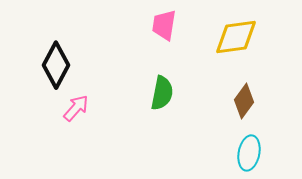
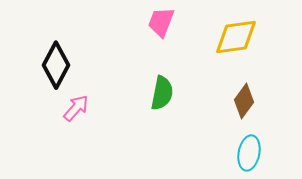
pink trapezoid: moved 3 px left, 3 px up; rotated 12 degrees clockwise
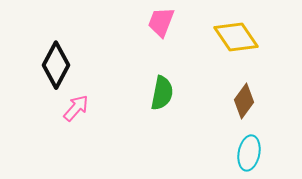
yellow diamond: rotated 63 degrees clockwise
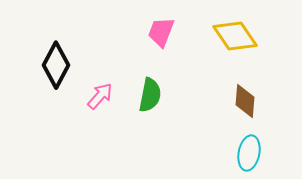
pink trapezoid: moved 10 px down
yellow diamond: moved 1 px left, 1 px up
green semicircle: moved 12 px left, 2 px down
brown diamond: moved 1 px right; rotated 32 degrees counterclockwise
pink arrow: moved 24 px right, 12 px up
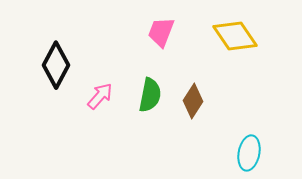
brown diamond: moved 52 px left; rotated 28 degrees clockwise
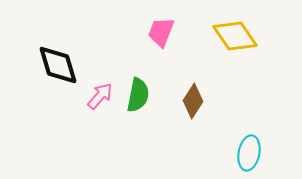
black diamond: moved 2 px right; rotated 45 degrees counterclockwise
green semicircle: moved 12 px left
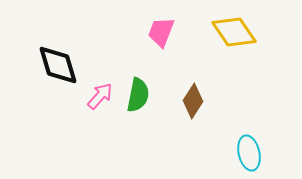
yellow diamond: moved 1 px left, 4 px up
cyan ellipse: rotated 24 degrees counterclockwise
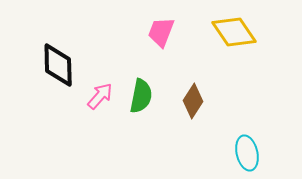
black diamond: rotated 15 degrees clockwise
green semicircle: moved 3 px right, 1 px down
cyan ellipse: moved 2 px left
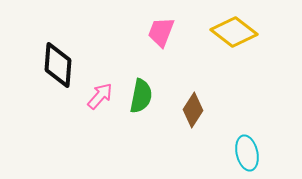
yellow diamond: rotated 18 degrees counterclockwise
black diamond: rotated 6 degrees clockwise
brown diamond: moved 9 px down
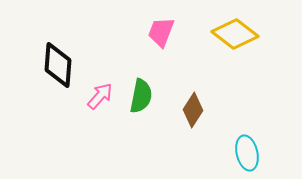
yellow diamond: moved 1 px right, 2 px down
